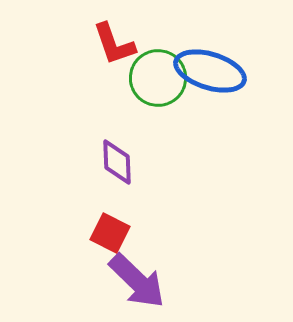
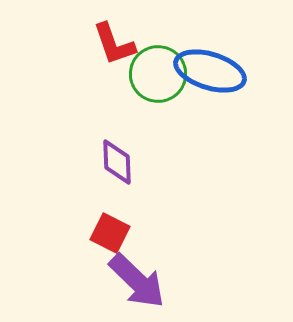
green circle: moved 4 px up
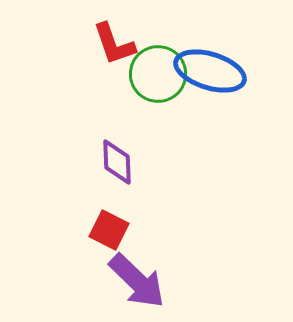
red square: moved 1 px left, 3 px up
